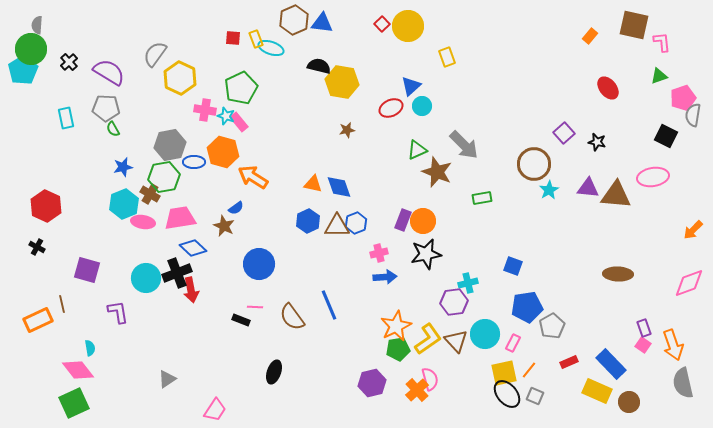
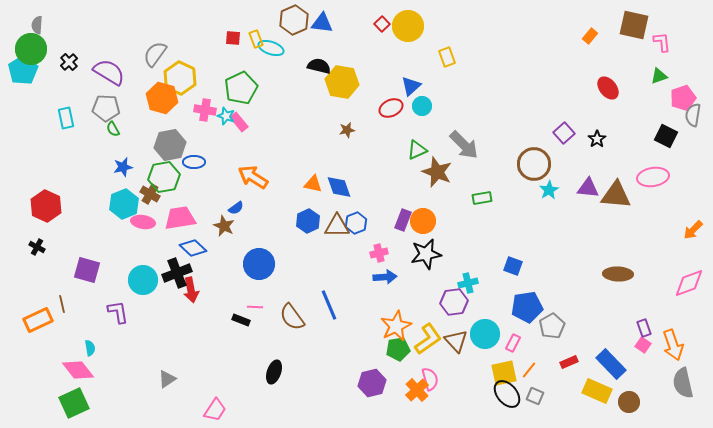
black star at (597, 142): moved 3 px up; rotated 24 degrees clockwise
orange hexagon at (223, 152): moved 61 px left, 54 px up
cyan circle at (146, 278): moved 3 px left, 2 px down
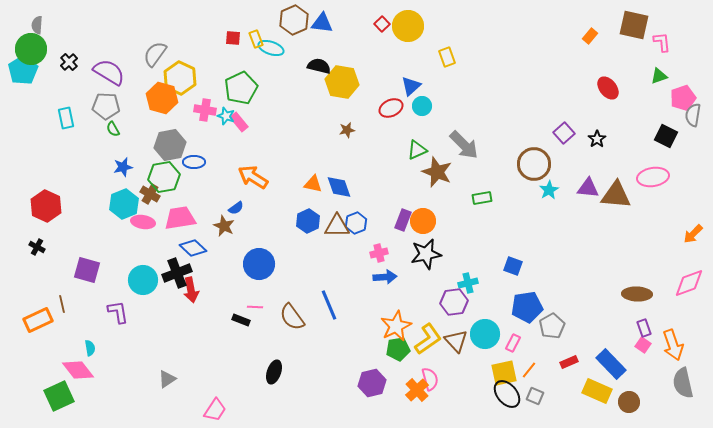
gray pentagon at (106, 108): moved 2 px up
orange arrow at (693, 230): moved 4 px down
brown ellipse at (618, 274): moved 19 px right, 20 px down
green square at (74, 403): moved 15 px left, 7 px up
